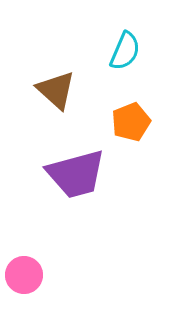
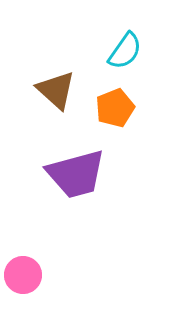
cyan semicircle: rotated 12 degrees clockwise
orange pentagon: moved 16 px left, 14 px up
pink circle: moved 1 px left
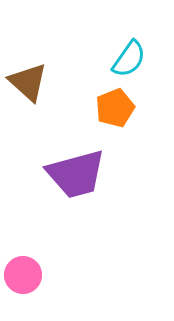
cyan semicircle: moved 4 px right, 8 px down
brown triangle: moved 28 px left, 8 px up
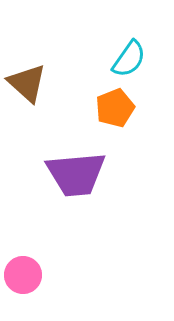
brown triangle: moved 1 px left, 1 px down
purple trapezoid: rotated 10 degrees clockwise
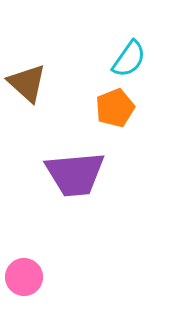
purple trapezoid: moved 1 px left
pink circle: moved 1 px right, 2 px down
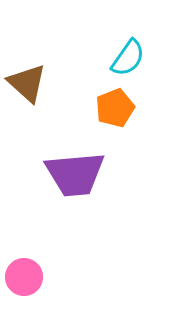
cyan semicircle: moved 1 px left, 1 px up
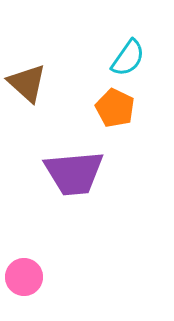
orange pentagon: rotated 24 degrees counterclockwise
purple trapezoid: moved 1 px left, 1 px up
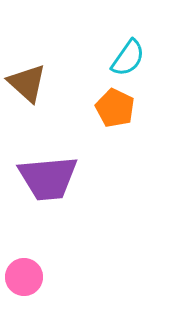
purple trapezoid: moved 26 px left, 5 px down
